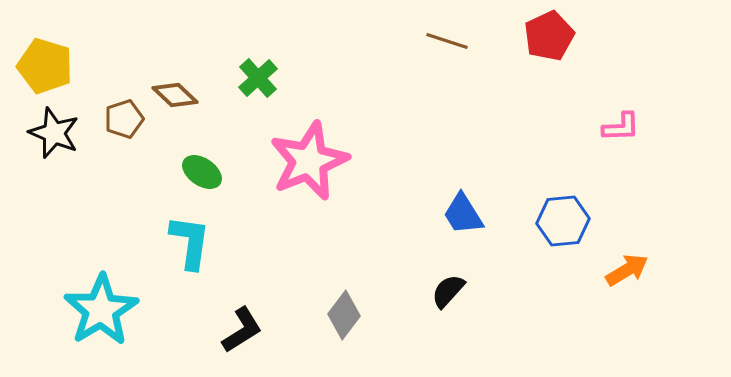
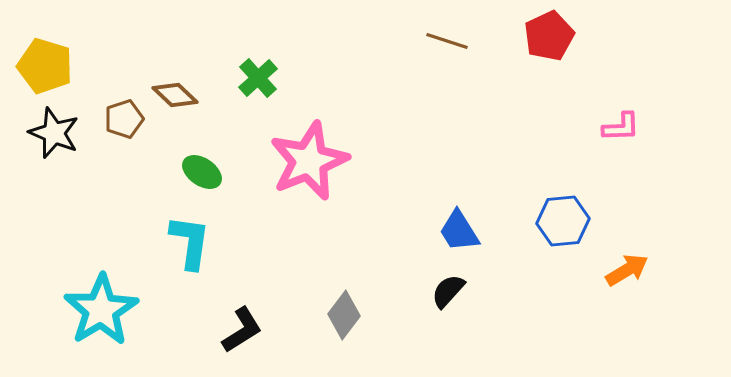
blue trapezoid: moved 4 px left, 17 px down
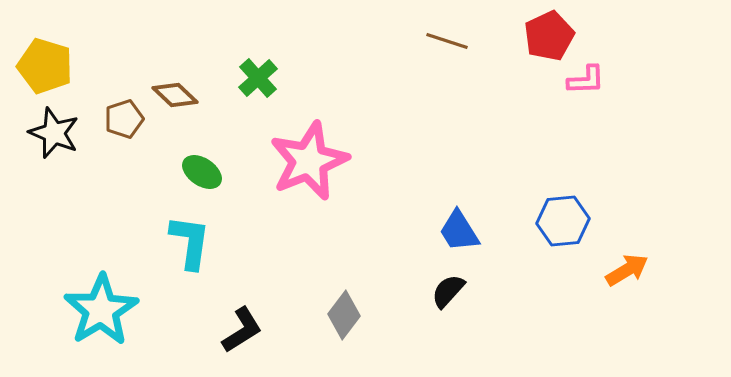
pink L-shape: moved 35 px left, 47 px up
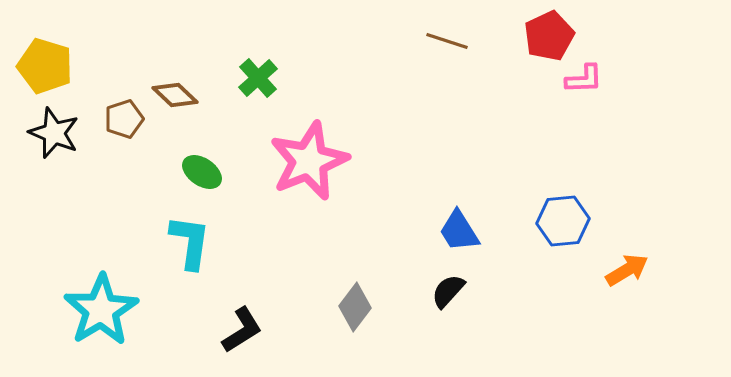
pink L-shape: moved 2 px left, 1 px up
gray diamond: moved 11 px right, 8 px up
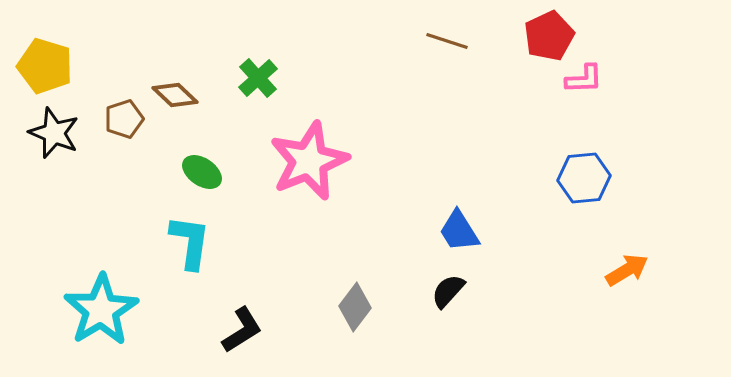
blue hexagon: moved 21 px right, 43 px up
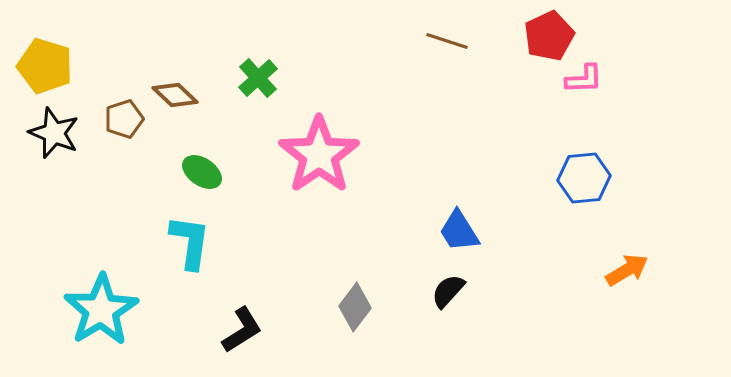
pink star: moved 10 px right, 6 px up; rotated 12 degrees counterclockwise
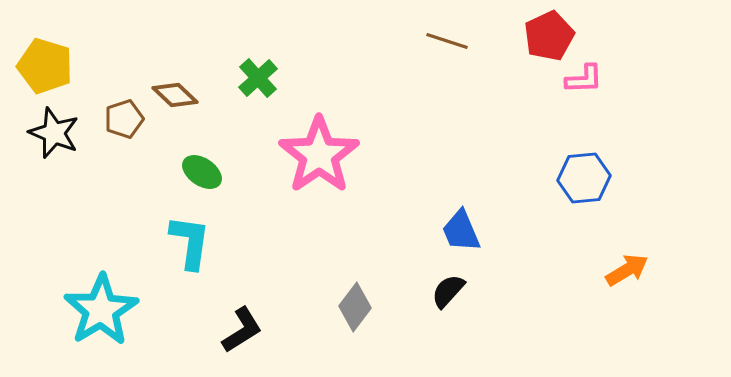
blue trapezoid: moved 2 px right; rotated 9 degrees clockwise
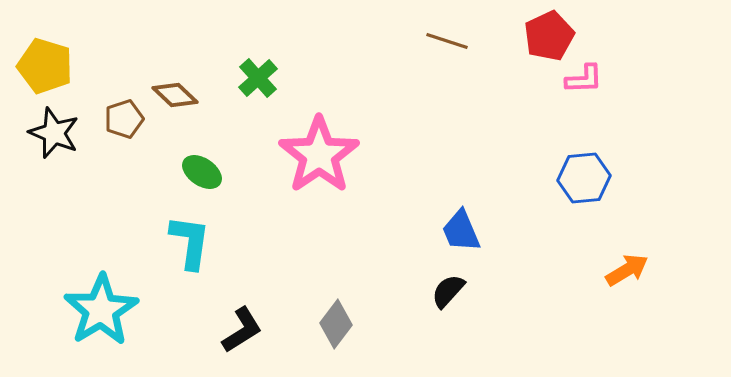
gray diamond: moved 19 px left, 17 px down
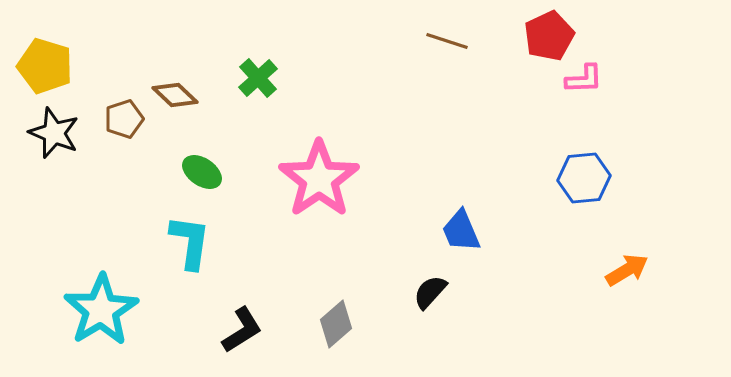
pink star: moved 24 px down
black semicircle: moved 18 px left, 1 px down
gray diamond: rotated 12 degrees clockwise
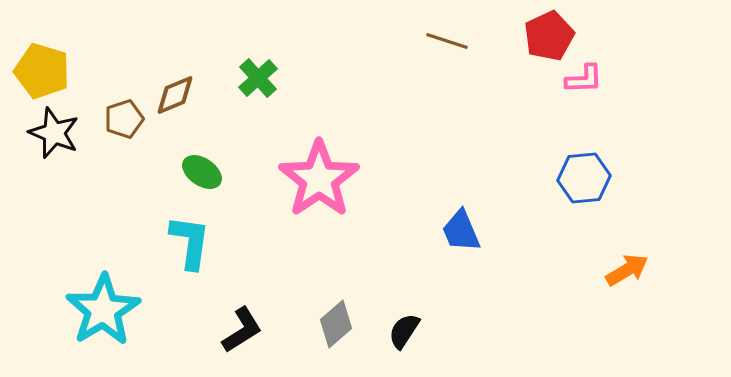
yellow pentagon: moved 3 px left, 5 px down
brown diamond: rotated 66 degrees counterclockwise
black semicircle: moved 26 px left, 39 px down; rotated 9 degrees counterclockwise
cyan star: moved 2 px right
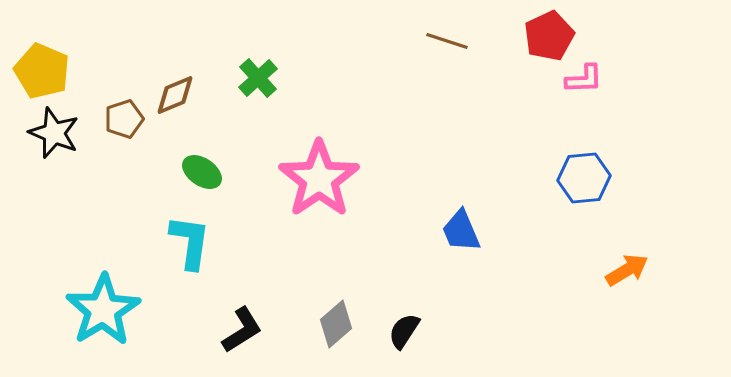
yellow pentagon: rotated 6 degrees clockwise
